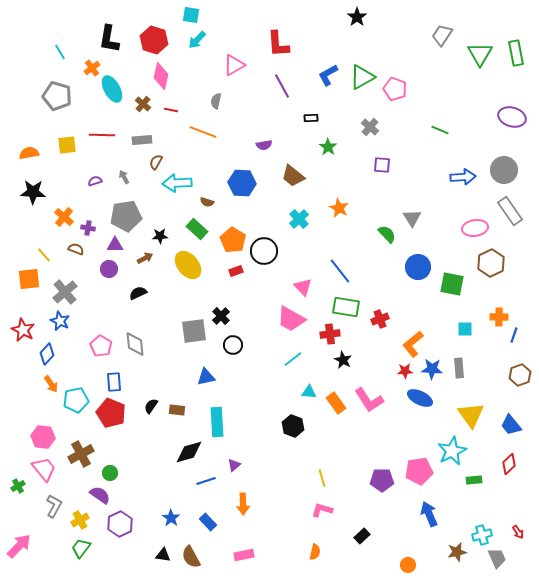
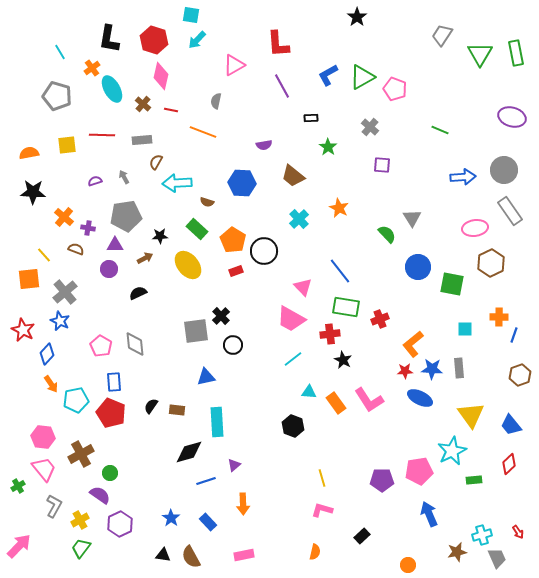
gray square at (194, 331): moved 2 px right
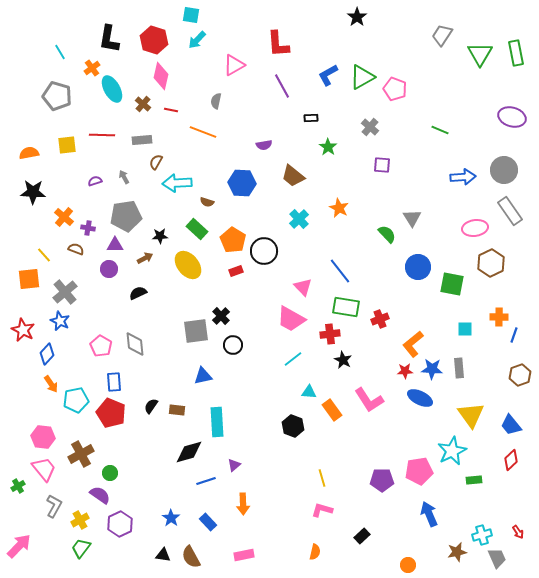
blue triangle at (206, 377): moved 3 px left, 1 px up
orange rectangle at (336, 403): moved 4 px left, 7 px down
red diamond at (509, 464): moved 2 px right, 4 px up
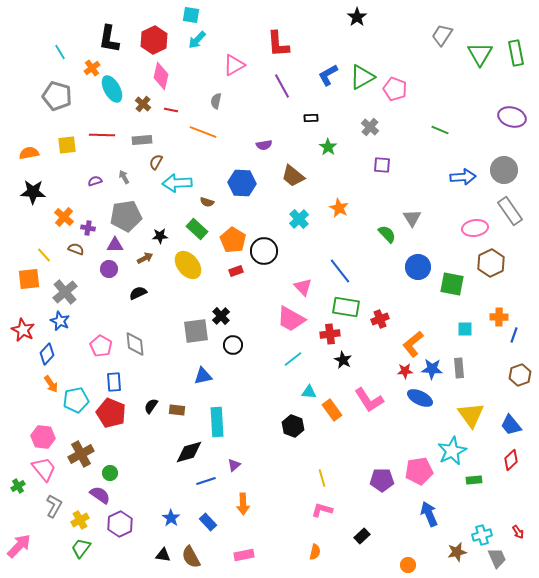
red hexagon at (154, 40): rotated 16 degrees clockwise
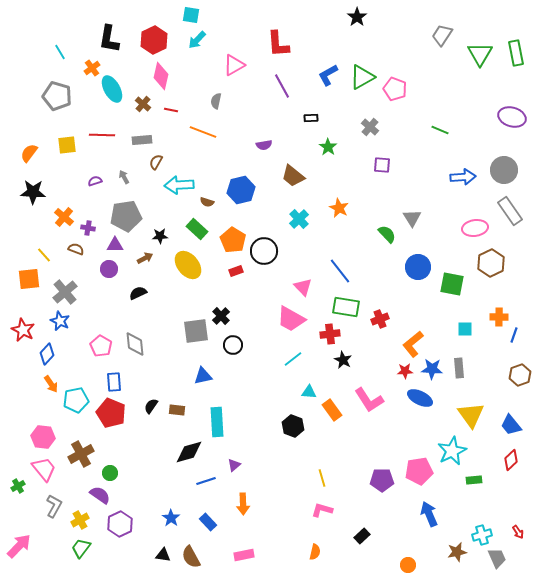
orange semicircle at (29, 153): rotated 42 degrees counterclockwise
cyan arrow at (177, 183): moved 2 px right, 2 px down
blue hexagon at (242, 183): moved 1 px left, 7 px down; rotated 16 degrees counterclockwise
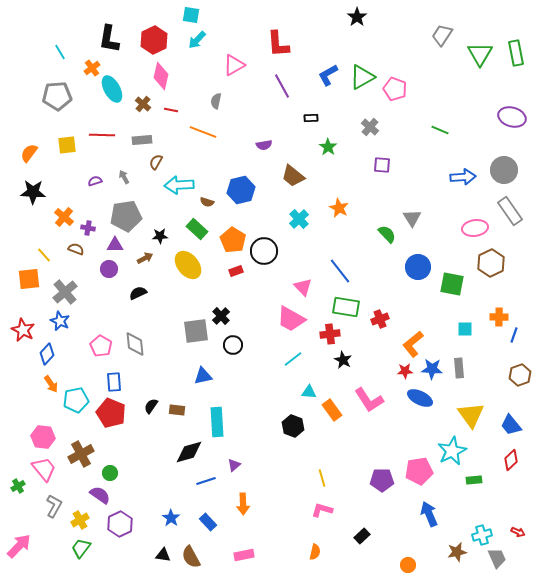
gray pentagon at (57, 96): rotated 20 degrees counterclockwise
red arrow at (518, 532): rotated 32 degrees counterclockwise
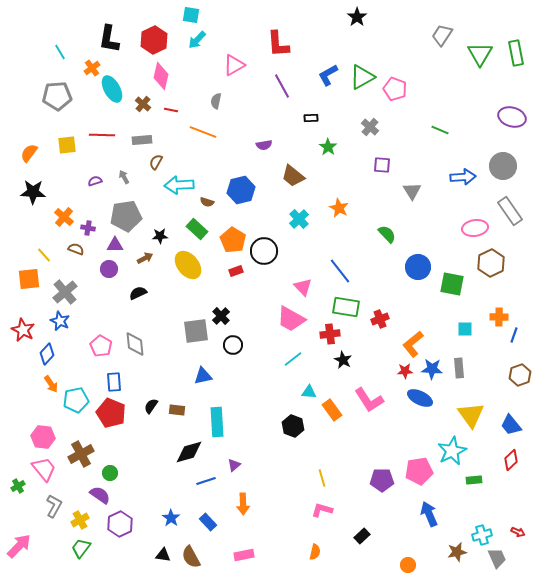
gray circle at (504, 170): moved 1 px left, 4 px up
gray triangle at (412, 218): moved 27 px up
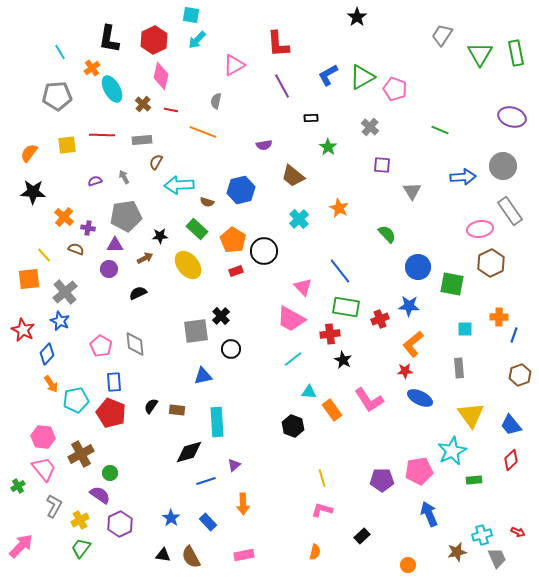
pink ellipse at (475, 228): moved 5 px right, 1 px down
black circle at (233, 345): moved 2 px left, 4 px down
blue star at (432, 369): moved 23 px left, 63 px up
pink arrow at (19, 546): moved 2 px right
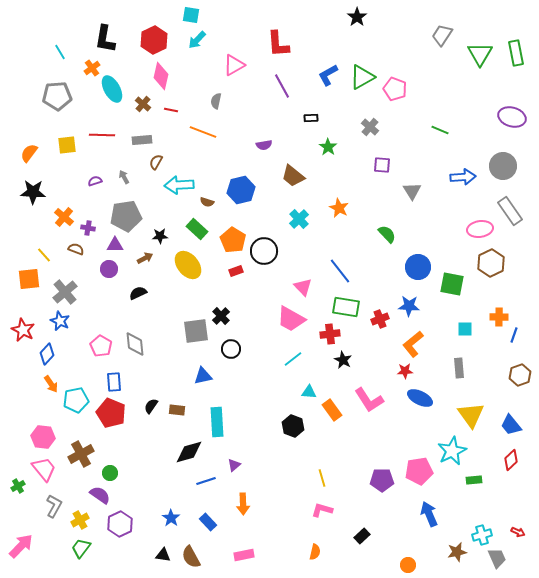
black L-shape at (109, 39): moved 4 px left
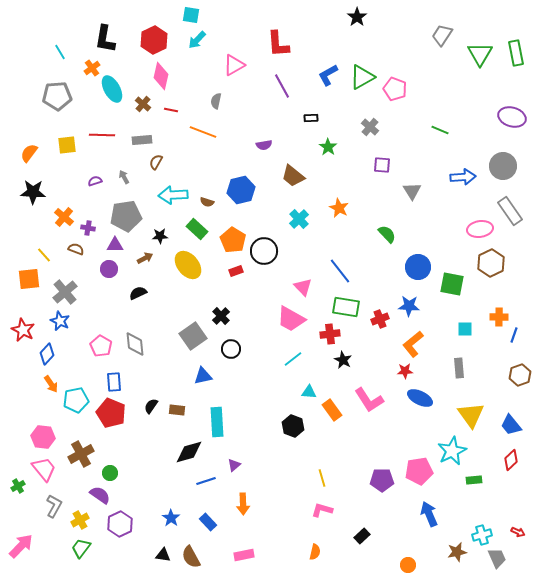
cyan arrow at (179, 185): moved 6 px left, 10 px down
gray square at (196, 331): moved 3 px left, 5 px down; rotated 28 degrees counterclockwise
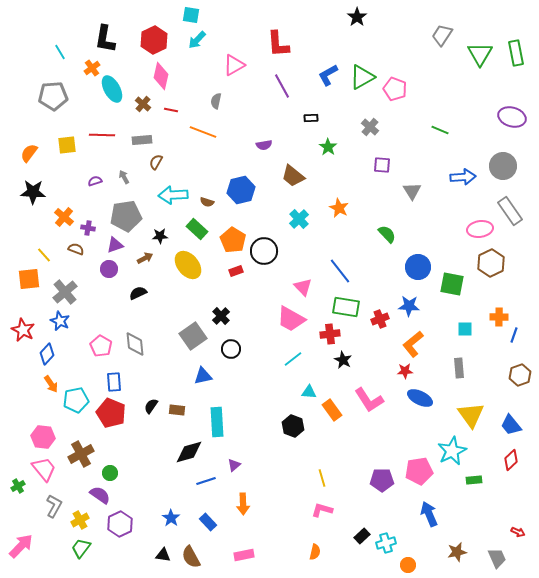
gray pentagon at (57, 96): moved 4 px left
purple triangle at (115, 245): rotated 18 degrees counterclockwise
cyan cross at (482, 535): moved 96 px left, 8 px down
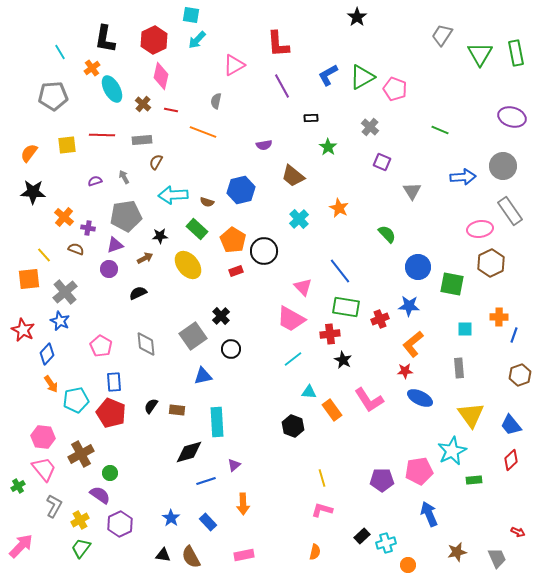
purple square at (382, 165): moved 3 px up; rotated 18 degrees clockwise
gray diamond at (135, 344): moved 11 px right
